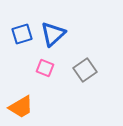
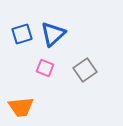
orange trapezoid: rotated 24 degrees clockwise
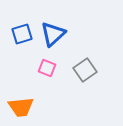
pink square: moved 2 px right
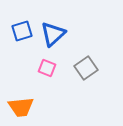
blue square: moved 3 px up
gray square: moved 1 px right, 2 px up
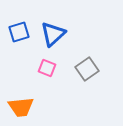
blue square: moved 3 px left, 1 px down
gray square: moved 1 px right, 1 px down
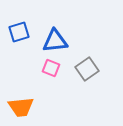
blue triangle: moved 2 px right, 7 px down; rotated 36 degrees clockwise
pink square: moved 4 px right
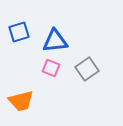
orange trapezoid: moved 6 px up; rotated 8 degrees counterclockwise
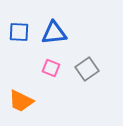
blue square: rotated 20 degrees clockwise
blue triangle: moved 1 px left, 8 px up
orange trapezoid: rotated 40 degrees clockwise
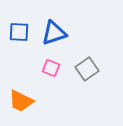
blue triangle: rotated 12 degrees counterclockwise
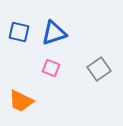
blue square: rotated 10 degrees clockwise
gray square: moved 12 px right
